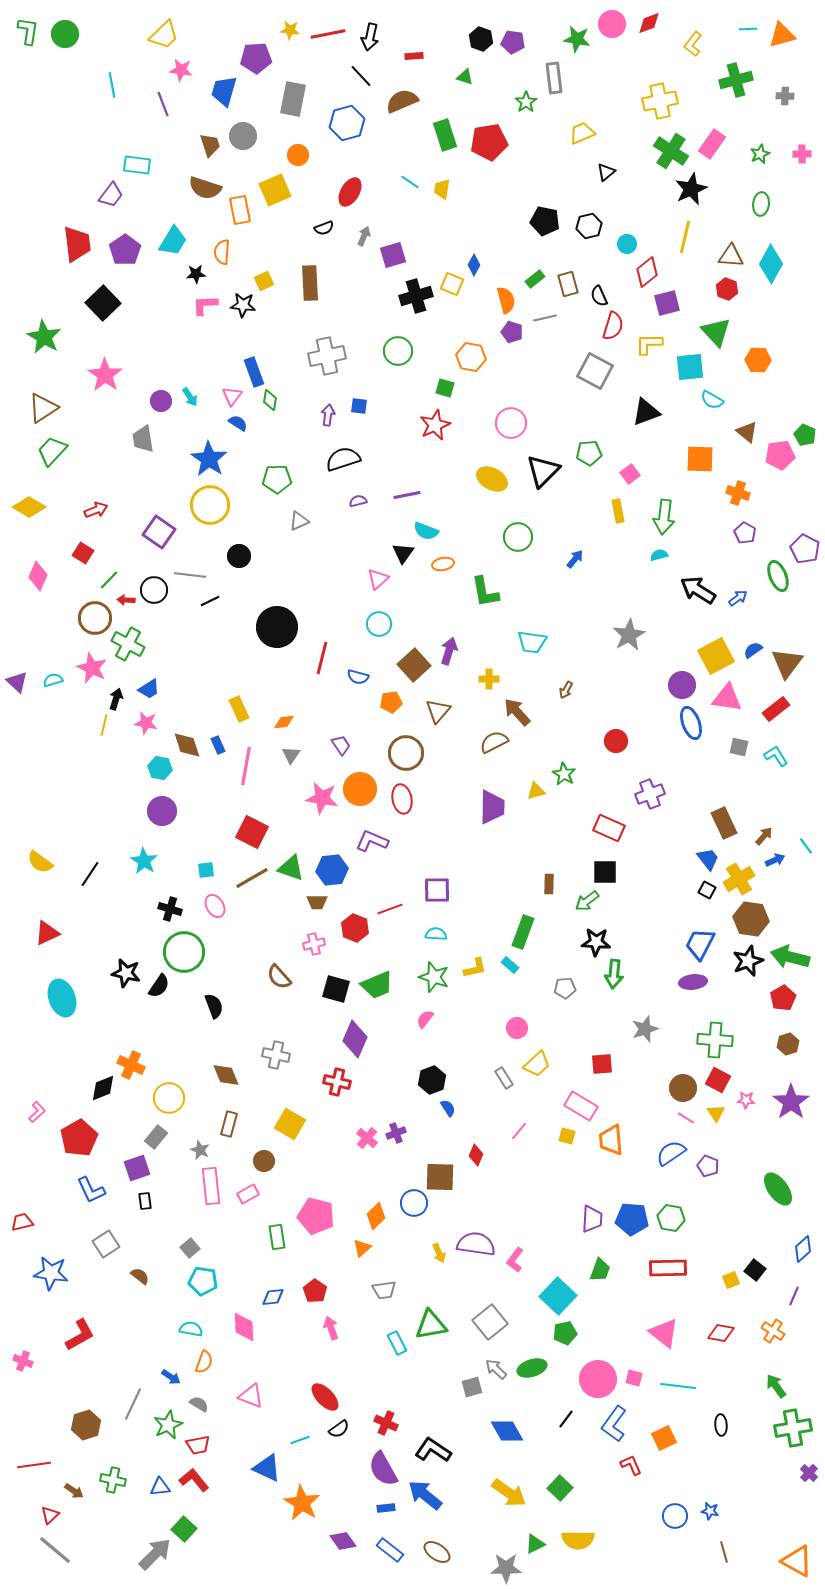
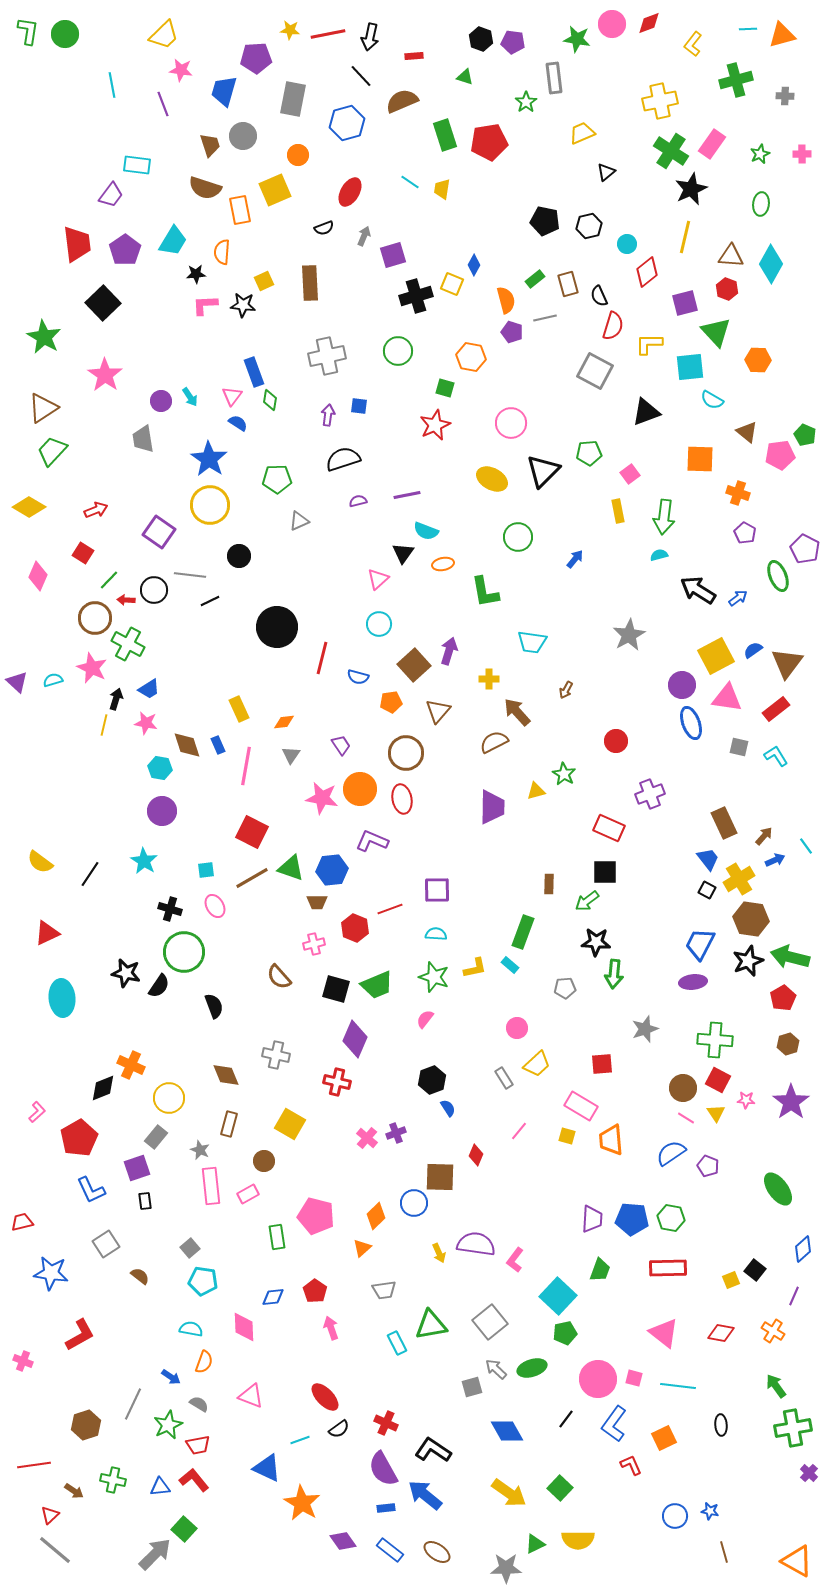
purple square at (667, 303): moved 18 px right
cyan ellipse at (62, 998): rotated 15 degrees clockwise
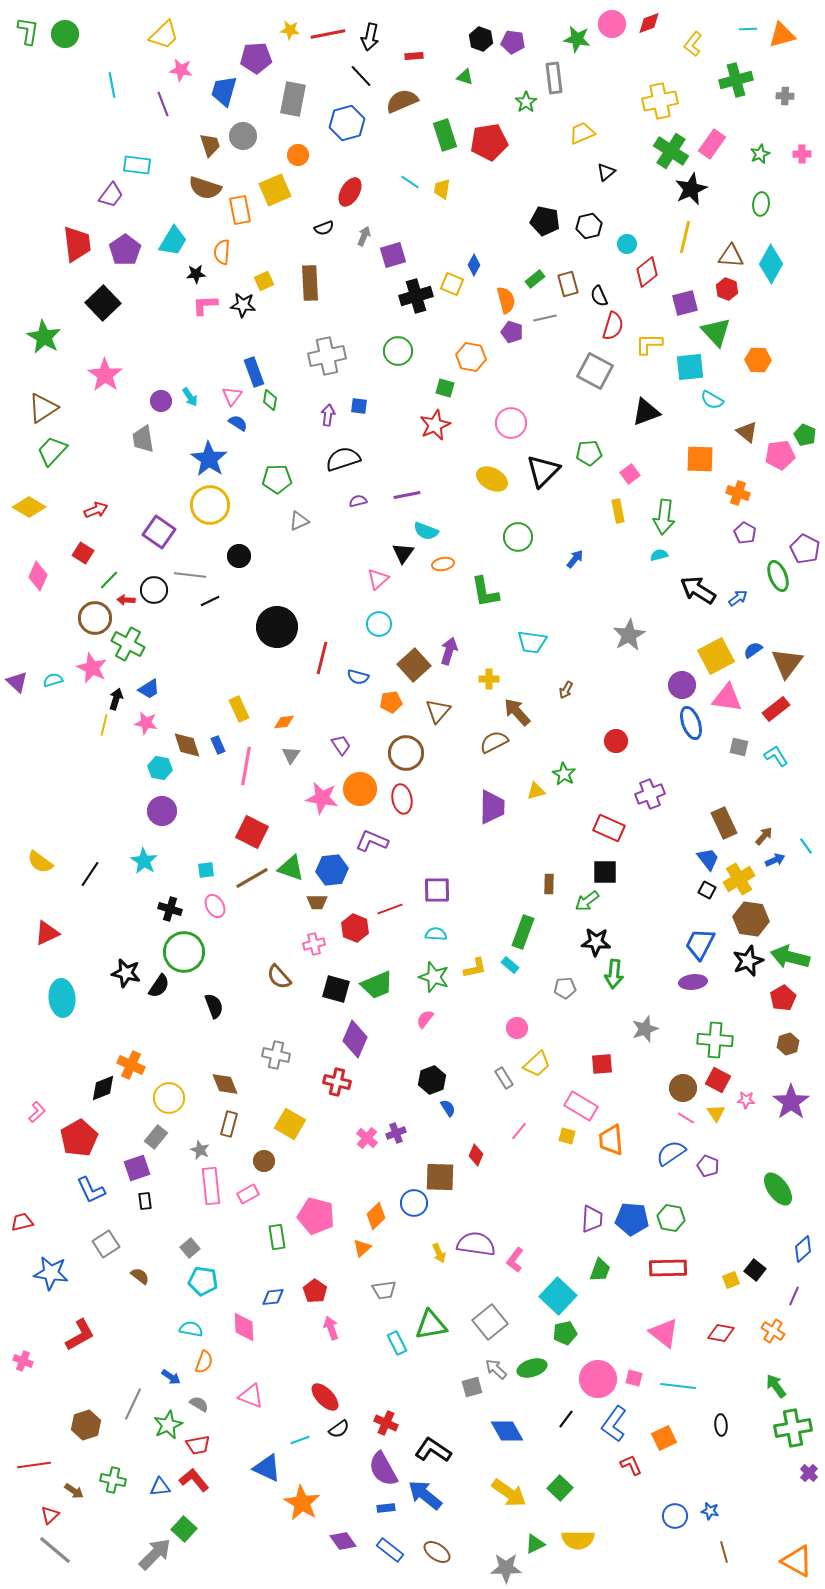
brown diamond at (226, 1075): moved 1 px left, 9 px down
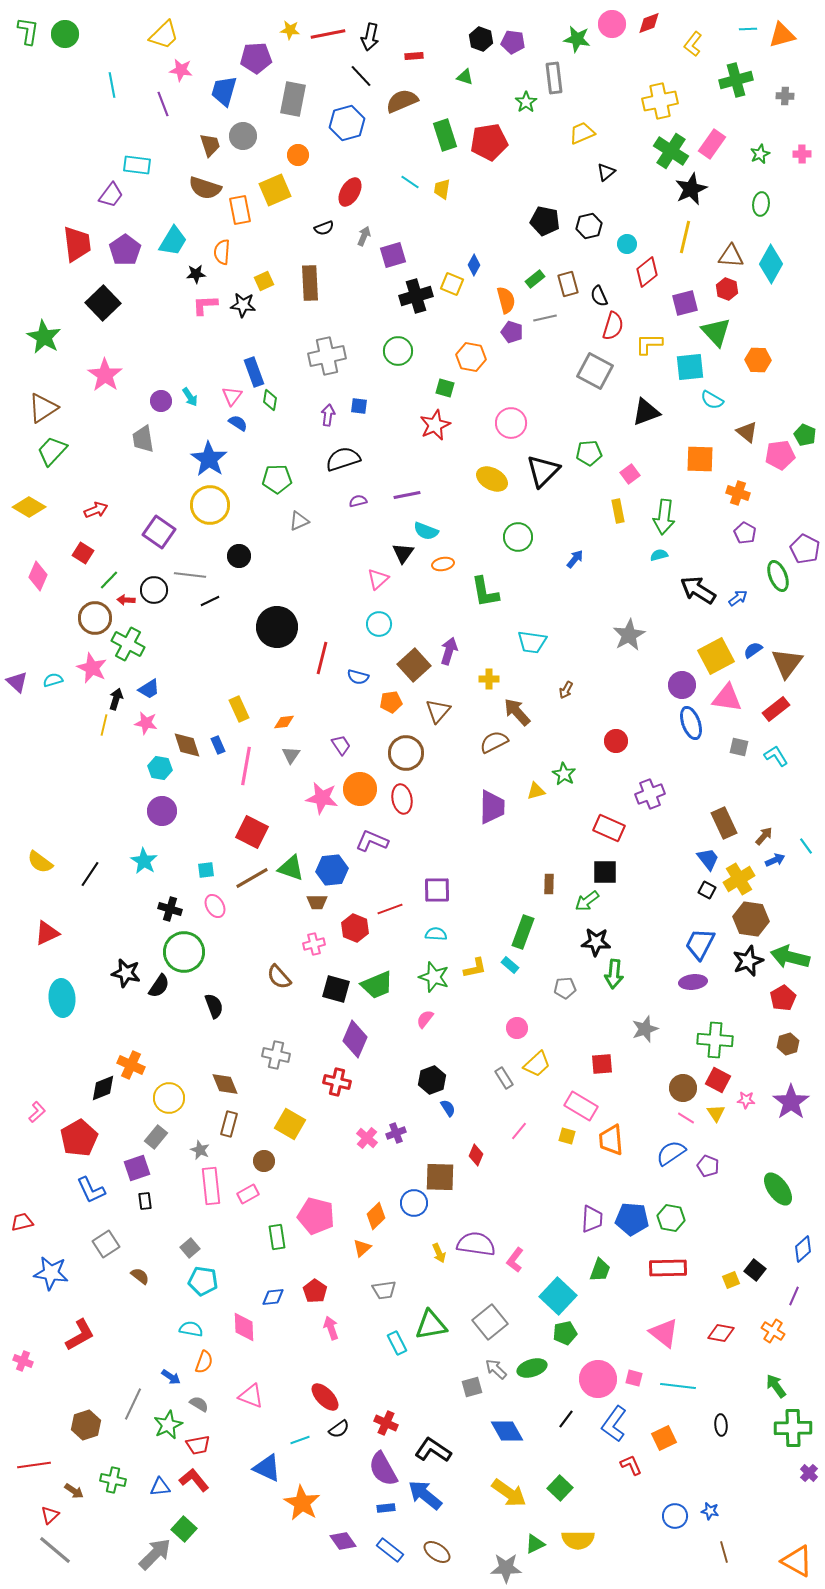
green cross at (793, 1428): rotated 9 degrees clockwise
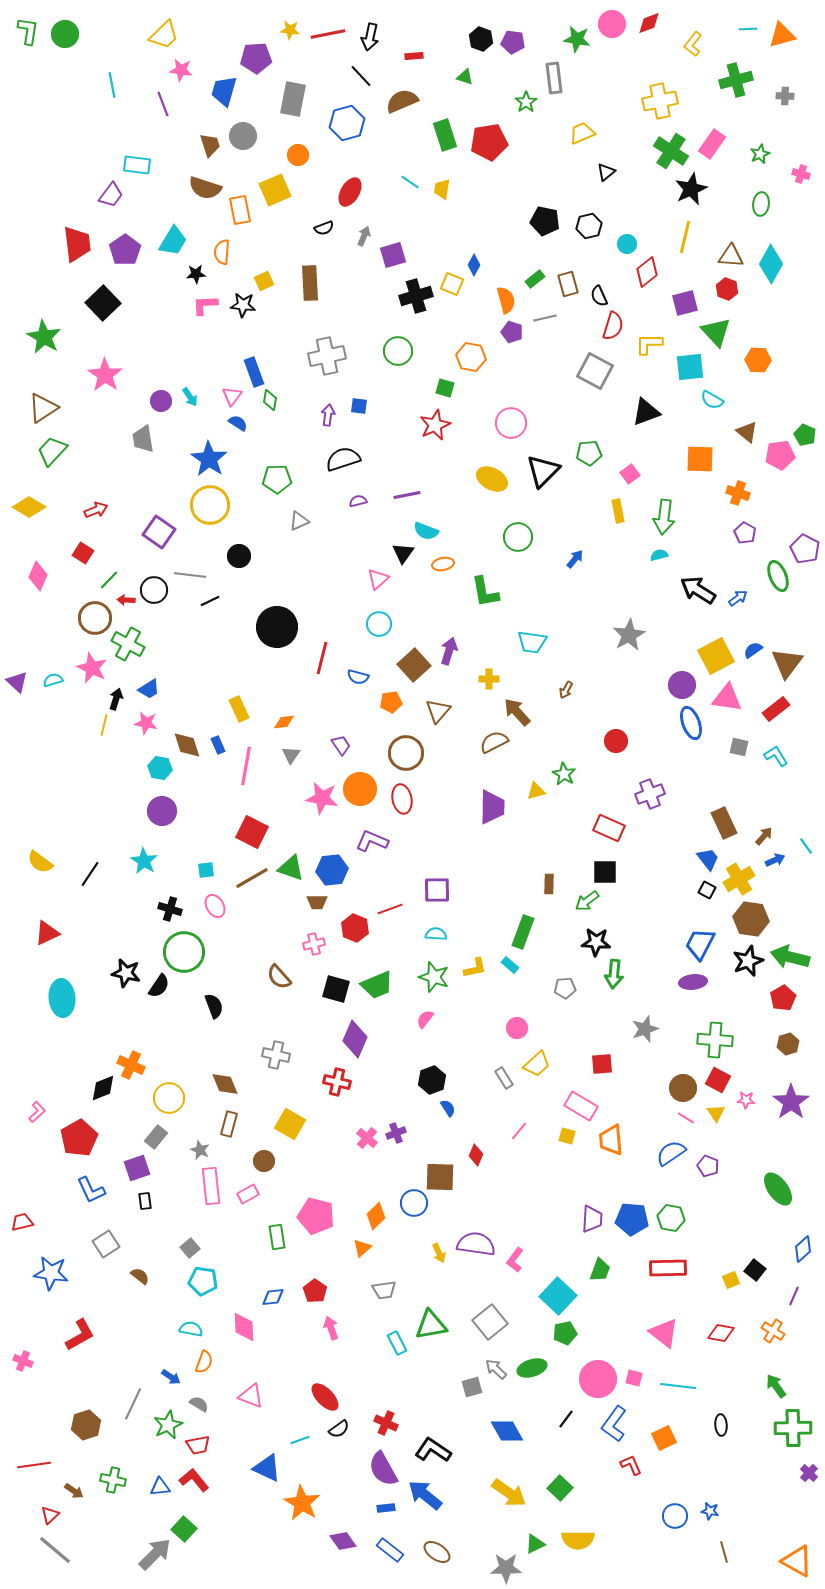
pink cross at (802, 154): moved 1 px left, 20 px down; rotated 18 degrees clockwise
